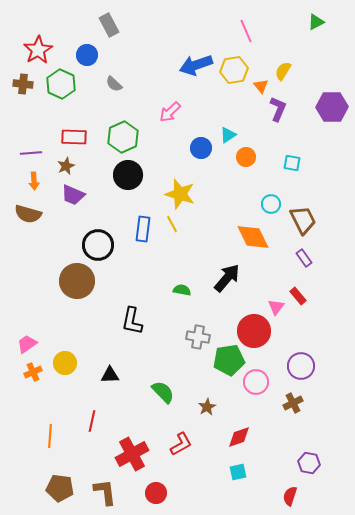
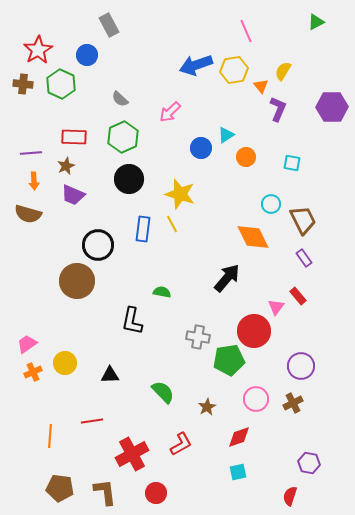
gray semicircle at (114, 84): moved 6 px right, 15 px down
cyan triangle at (228, 135): moved 2 px left
black circle at (128, 175): moved 1 px right, 4 px down
green semicircle at (182, 290): moved 20 px left, 2 px down
pink circle at (256, 382): moved 17 px down
red line at (92, 421): rotated 70 degrees clockwise
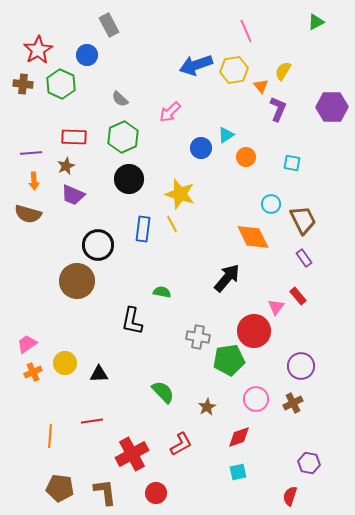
black triangle at (110, 375): moved 11 px left, 1 px up
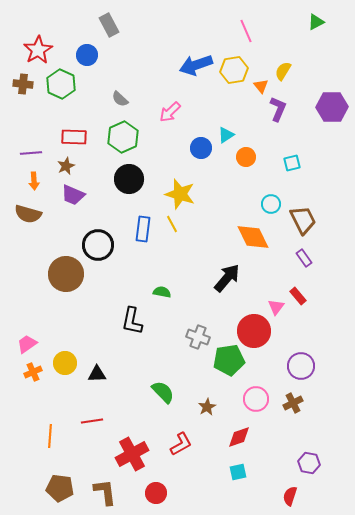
cyan square at (292, 163): rotated 24 degrees counterclockwise
brown circle at (77, 281): moved 11 px left, 7 px up
gray cross at (198, 337): rotated 10 degrees clockwise
black triangle at (99, 374): moved 2 px left
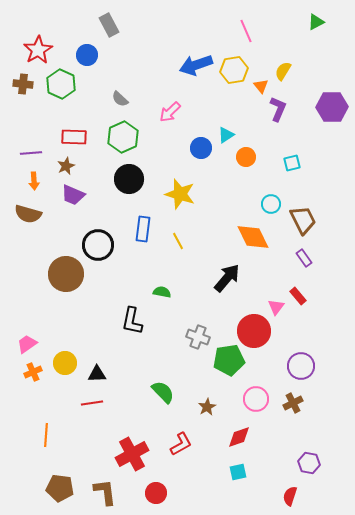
yellow line at (172, 224): moved 6 px right, 17 px down
red line at (92, 421): moved 18 px up
orange line at (50, 436): moved 4 px left, 1 px up
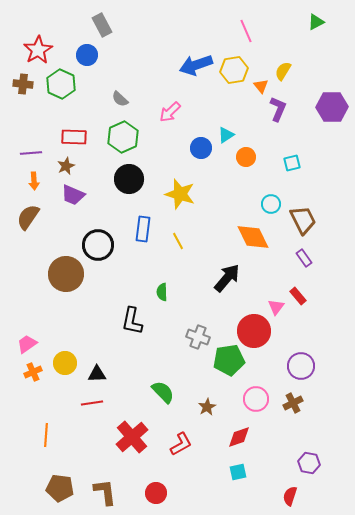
gray rectangle at (109, 25): moved 7 px left
brown semicircle at (28, 214): moved 3 px down; rotated 108 degrees clockwise
green semicircle at (162, 292): rotated 102 degrees counterclockwise
red cross at (132, 454): moved 17 px up; rotated 12 degrees counterclockwise
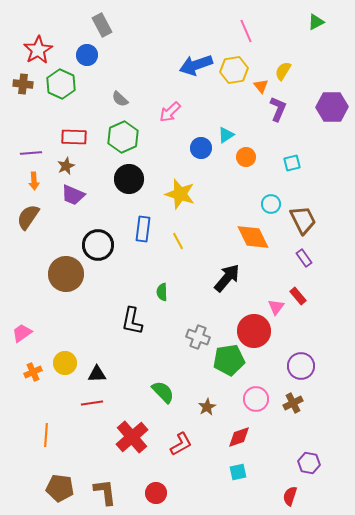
pink trapezoid at (27, 344): moved 5 px left, 11 px up
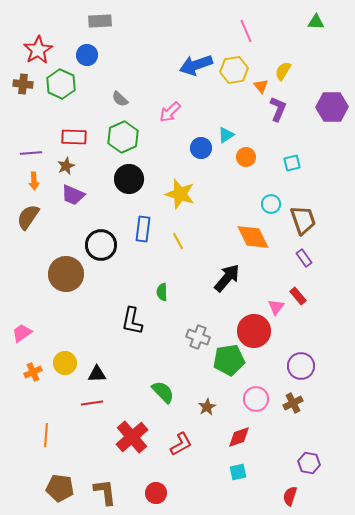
green triangle at (316, 22): rotated 30 degrees clockwise
gray rectangle at (102, 25): moved 2 px left, 4 px up; rotated 65 degrees counterclockwise
brown trapezoid at (303, 220): rotated 8 degrees clockwise
black circle at (98, 245): moved 3 px right
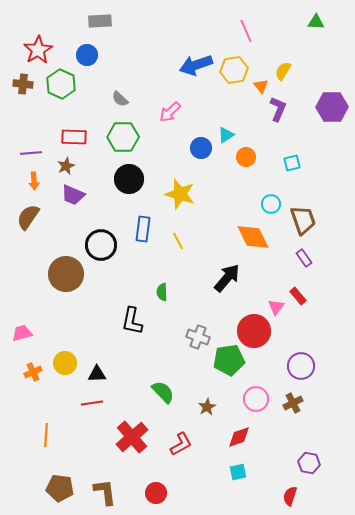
green hexagon at (123, 137): rotated 24 degrees clockwise
pink trapezoid at (22, 333): rotated 20 degrees clockwise
